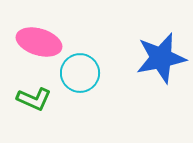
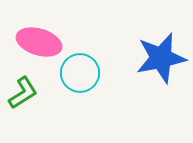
green L-shape: moved 11 px left, 6 px up; rotated 56 degrees counterclockwise
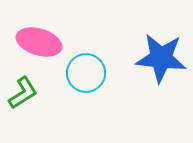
blue star: rotated 18 degrees clockwise
cyan circle: moved 6 px right
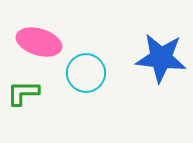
green L-shape: rotated 148 degrees counterclockwise
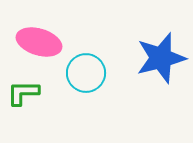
blue star: rotated 21 degrees counterclockwise
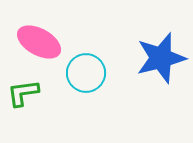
pink ellipse: rotated 12 degrees clockwise
green L-shape: rotated 8 degrees counterclockwise
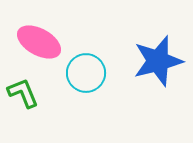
blue star: moved 3 px left, 3 px down
green L-shape: rotated 76 degrees clockwise
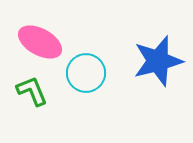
pink ellipse: moved 1 px right
green L-shape: moved 9 px right, 2 px up
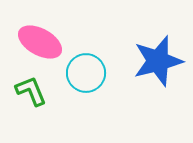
green L-shape: moved 1 px left
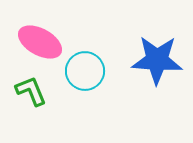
blue star: moved 1 px left, 1 px up; rotated 18 degrees clockwise
cyan circle: moved 1 px left, 2 px up
